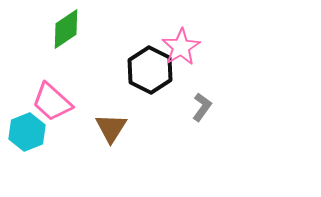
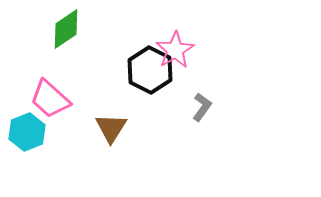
pink star: moved 6 px left, 3 px down
pink trapezoid: moved 2 px left, 3 px up
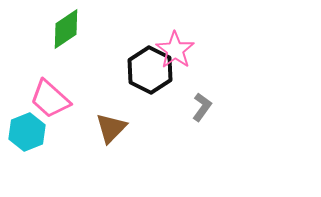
pink star: rotated 6 degrees counterclockwise
brown triangle: rotated 12 degrees clockwise
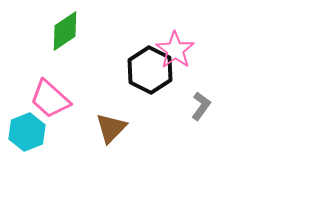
green diamond: moved 1 px left, 2 px down
gray L-shape: moved 1 px left, 1 px up
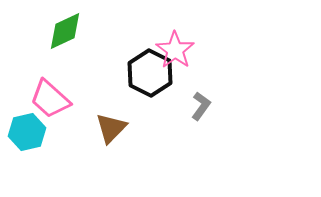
green diamond: rotated 9 degrees clockwise
black hexagon: moved 3 px down
cyan hexagon: rotated 9 degrees clockwise
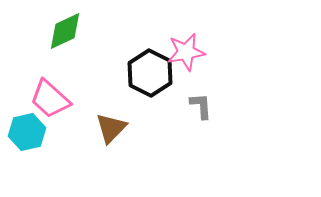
pink star: moved 11 px right, 2 px down; rotated 27 degrees clockwise
gray L-shape: rotated 40 degrees counterclockwise
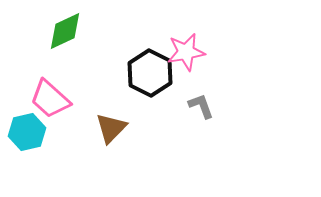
gray L-shape: rotated 16 degrees counterclockwise
